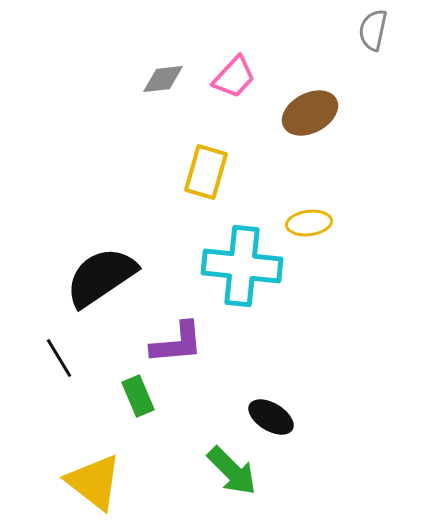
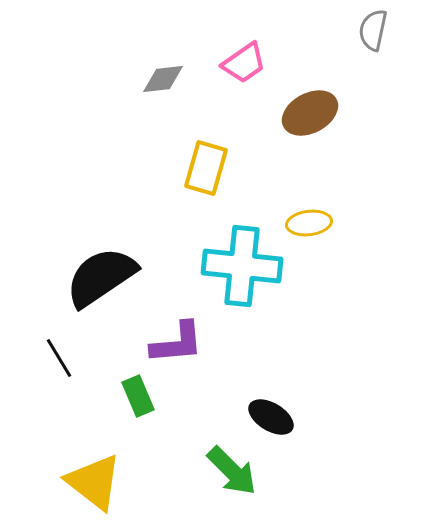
pink trapezoid: moved 10 px right, 14 px up; rotated 12 degrees clockwise
yellow rectangle: moved 4 px up
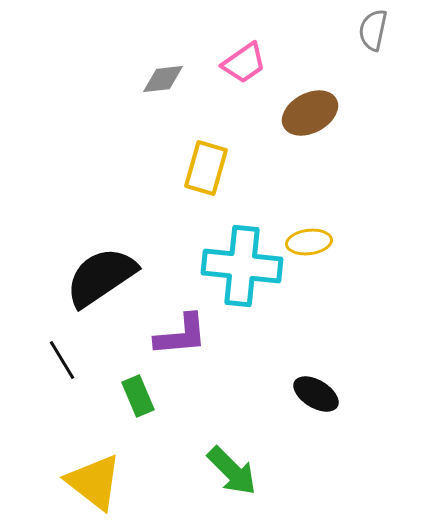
yellow ellipse: moved 19 px down
purple L-shape: moved 4 px right, 8 px up
black line: moved 3 px right, 2 px down
black ellipse: moved 45 px right, 23 px up
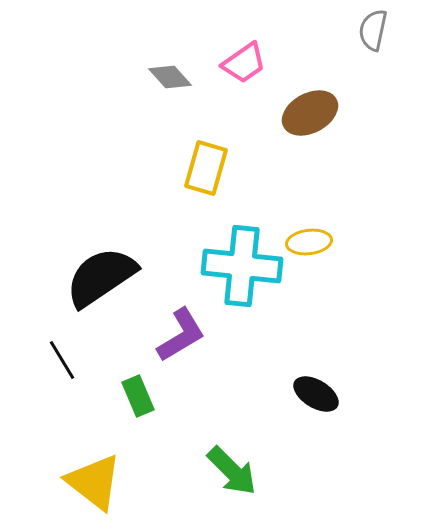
gray diamond: moved 7 px right, 2 px up; rotated 54 degrees clockwise
purple L-shape: rotated 26 degrees counterclockwise
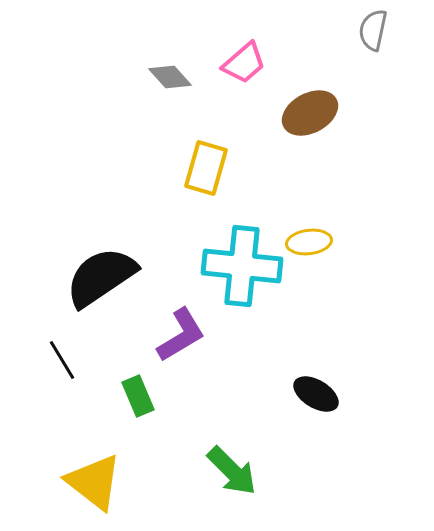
pink trapezoid: rotated 6 degrees counterclockwise
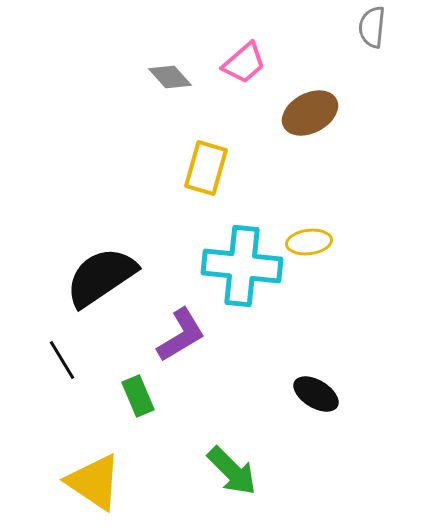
gray semicircle: moved 1 px left, 3 px up; rotated 6 degrees counterclockwise
yellow triangle: rotated 4 degrees counterclockwise
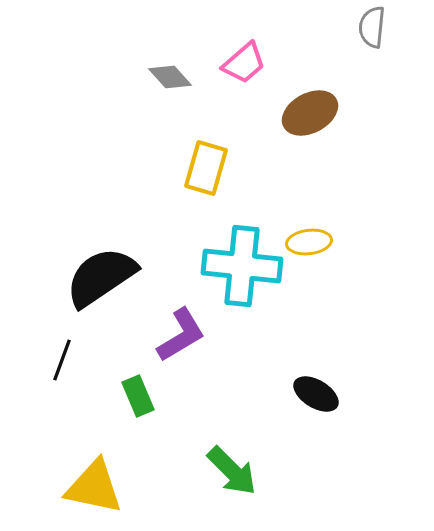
black line: rotated 51 degrees clockwise
yellow triangle: moved 5 px down; rotated 22 degrees counterclockwise
